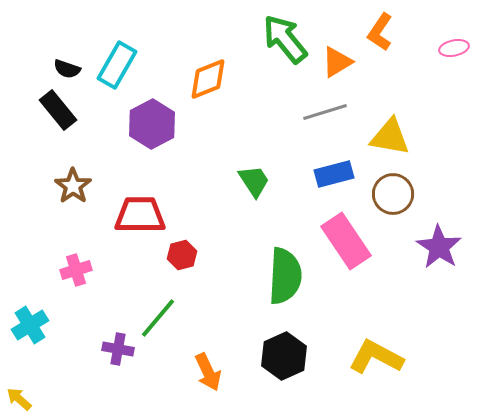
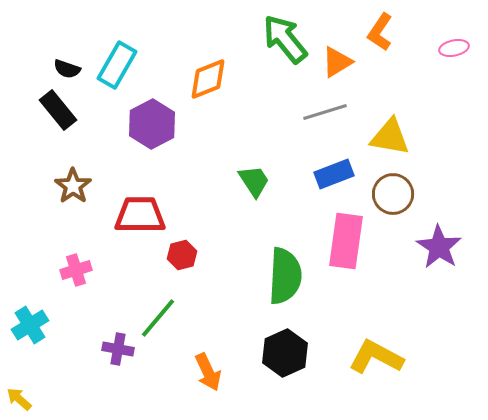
blue rectangle: rotated 6 degrees counterclockwise
pink rectangle: rotated 42 degrees clockwise
black hexagon: moved 1 px right, 3 px up
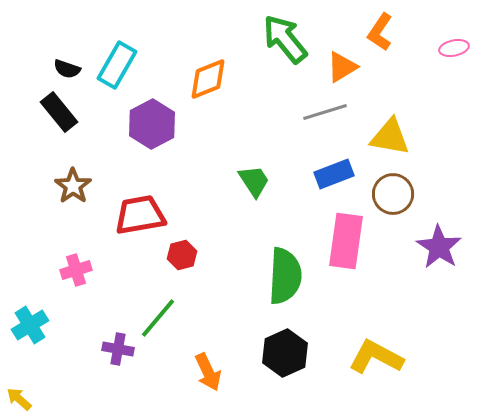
orange triangle: moved 5 px right, 5 px down
black rectangle: moved 1 px right, 2 px down
red trapezoid: rotated 10 degrees counterclockwise
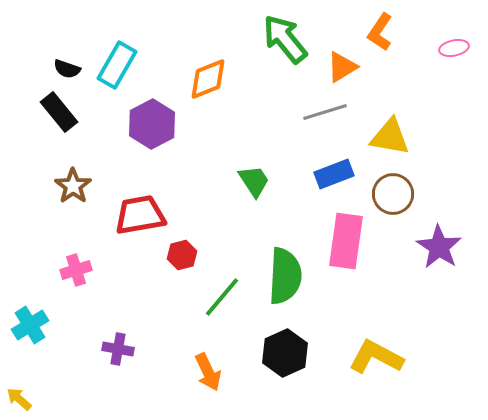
green line: moved 64 px right, 21 px up
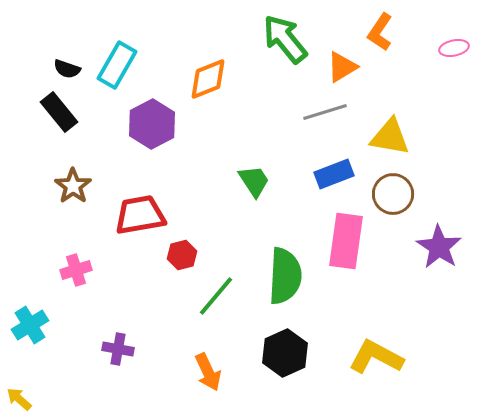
green line: moved 6 px left, 1 px up
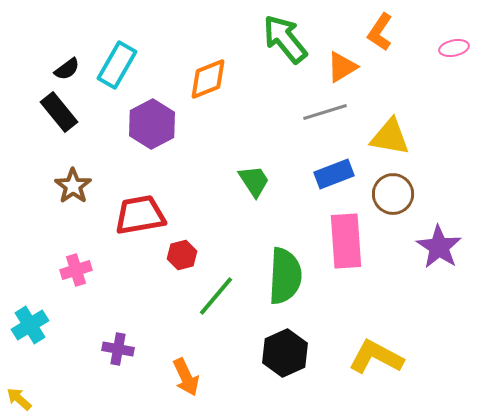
black semicircle: rotated 56 degrees counterclockwise
pink rectangle: rotated 12 degrees counterclockwise
orange arrow: moved 22 px left, 5 px down
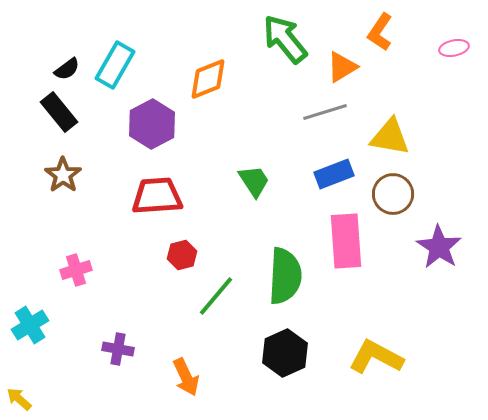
cyan rectangle: moved 2 px left
brown star: moved 10 px left, 11 px up
red trapezoid: moved 17 px right, 19 px up; rotated 6 degrees clockwise
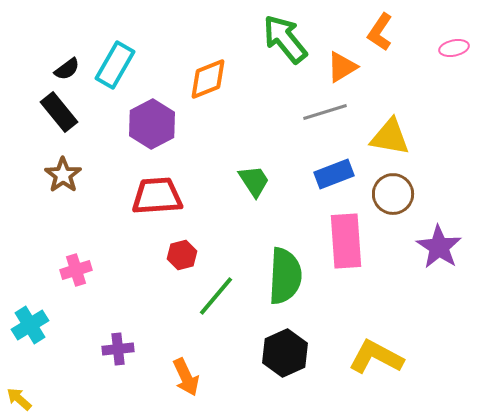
purple cross: rotated 16 degrees counterclockwise
